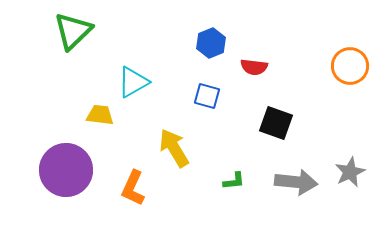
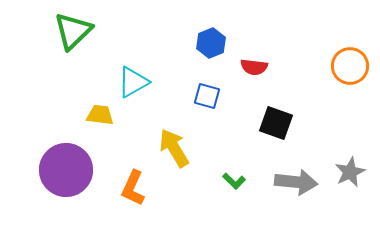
green L-shape: rotated 50 degrees clockwise
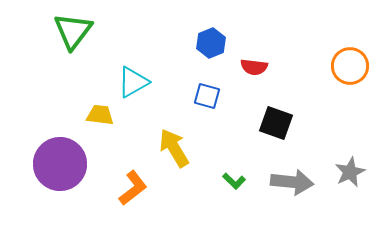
green triangle: rotated 9 degrees counterclockwise
purple circle: moved 6 px left, 6 px up
gray arrow: moved 4 px left
orange L-shape: rotated 153 degrees counterclockwise
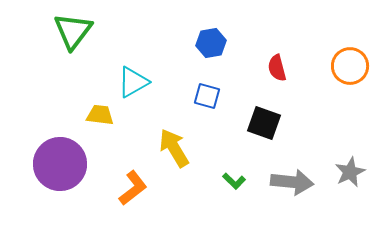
blue hexagon: rotated 12 degrees clockwise
red semicircle: moved 23 px right, 1 px down; rotated 68 degrees clockwise
black square: moved 12 px left
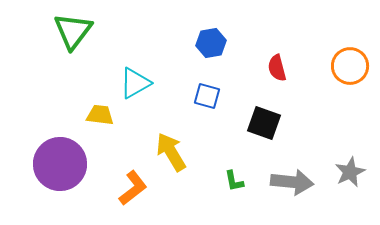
cyan triangle: moved 2 px right, 1 px down
yellow arrow: moved 3 px left, 4 px down
green L-shape: rotated 35 degrees clockwise
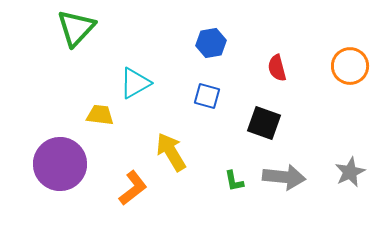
green triangle: moved 3 px right, 3 px up; rotated 6 degrees clockwise
gray arrow: moved 8 px left, 5 px up
